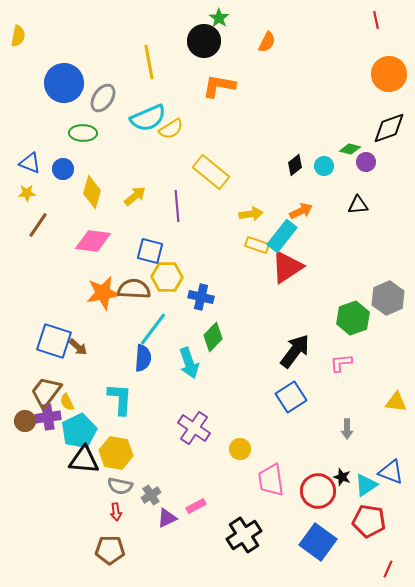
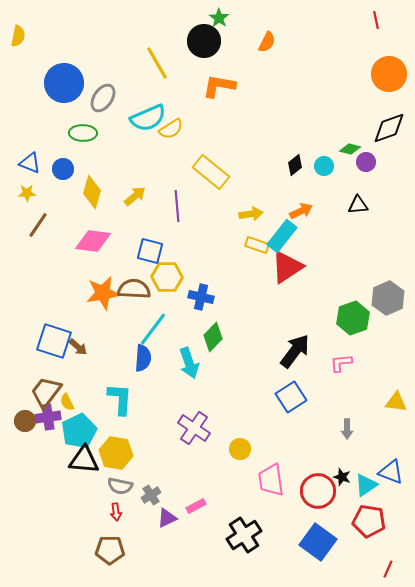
yellow line at (149, 62): moved 8 px right, 1 px down; rotated 20 degrees counterclockwise
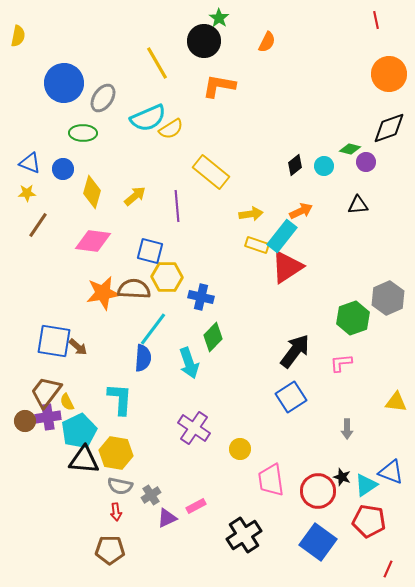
blue square at (54, 341): rotated 9 degrees counterclockwise
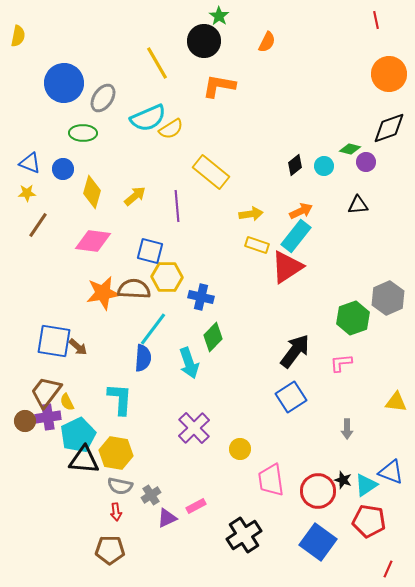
green star at (219, 18): moved 2 px up
cyan rectangle at (282, 236): moved 14 px right
purple cross at (194, 428): rotated 12 degrees clockwise
cyan pentagon at (79, 431): moved 1 px left, 4 px down
black star at (342, 477): moved 1 px right, 3 px down
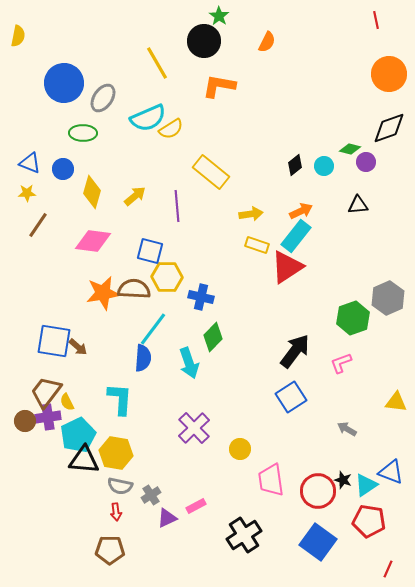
pink L-shape at (341, 363): rotated 15 degrees counterclockwise
gray arrow at (347, 429): rotated 120 degrees clockwise
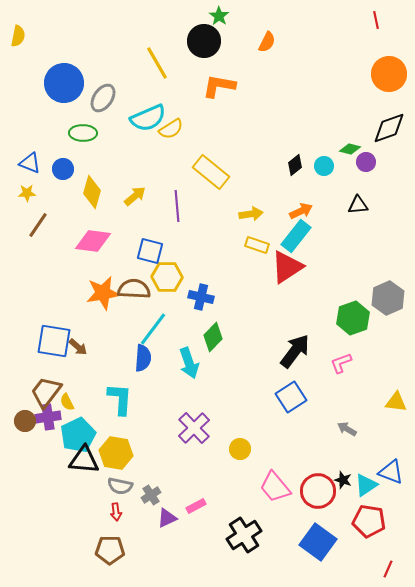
pink trapezoid at (271, 480): moved 4 px right, 7 px down; rotated 32 degrees counterclockwise
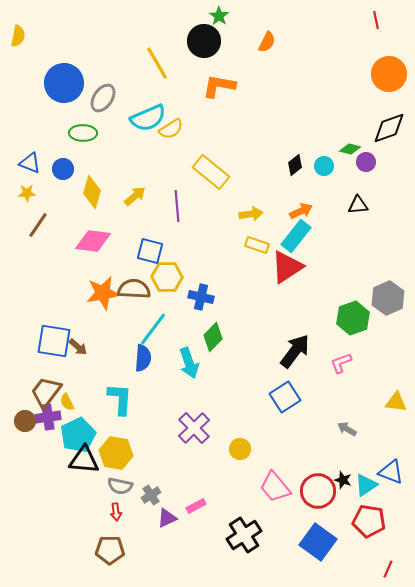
blue square at (291, 397): moved 6 px left
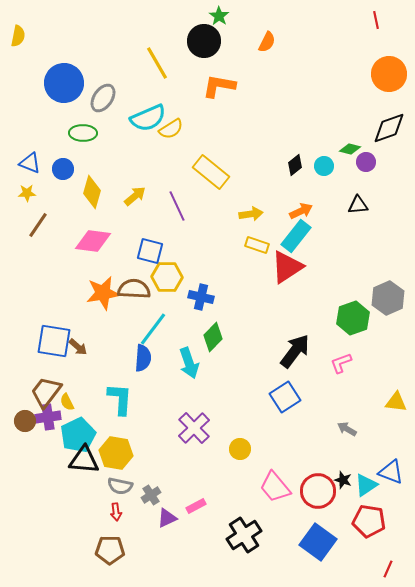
purple line at (177, 206): rotated 20 degrees counterclockwise
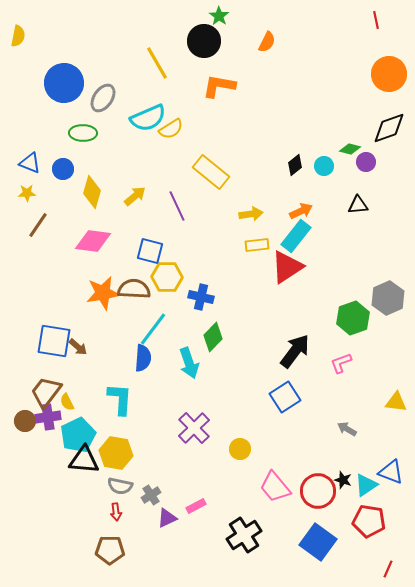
yellow rectangle at (257, 245): rotated 25 degrees counterclockwise
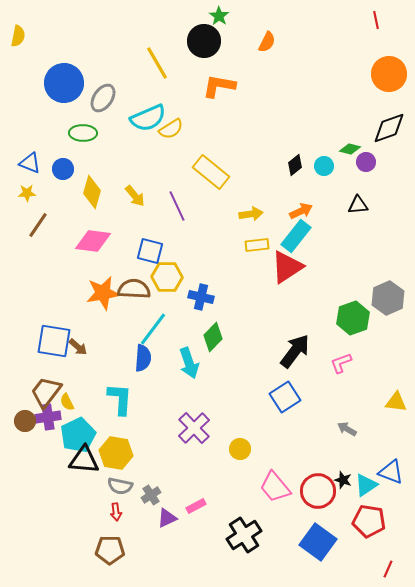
yellow arrow at (135, 196): rotated 90 degrees clockwise
